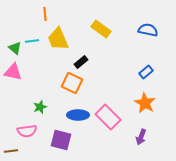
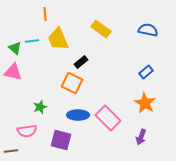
pink rectangle: moved 1 px down
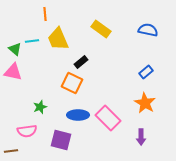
green triangle: moved 1 px down
purple arrow: rotated 21 degrees counterclockwise
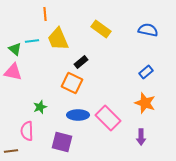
orange star: rotated 10 degrees counterclockwise
pink semicircle: rotated 96 degrees clockwise
purple square: moved 1 px right, 2 px down
